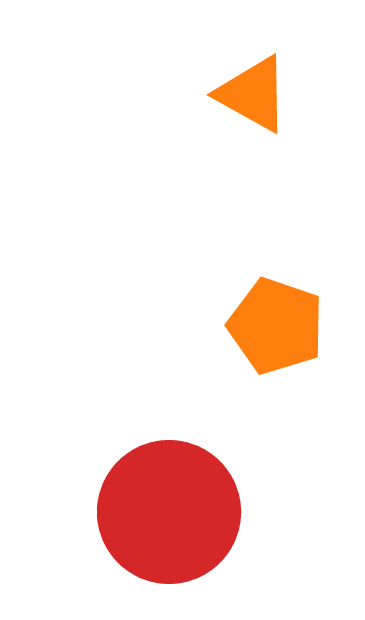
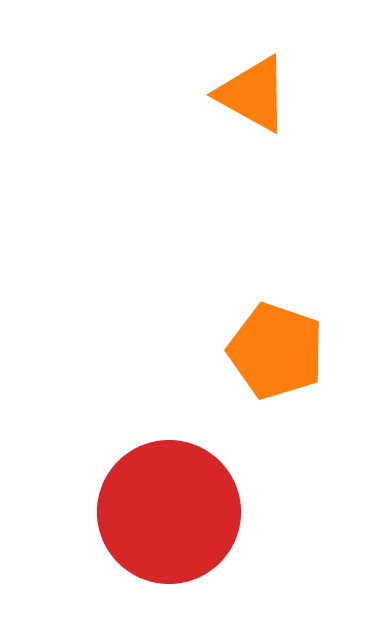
orange pentagon: moved 25 px down
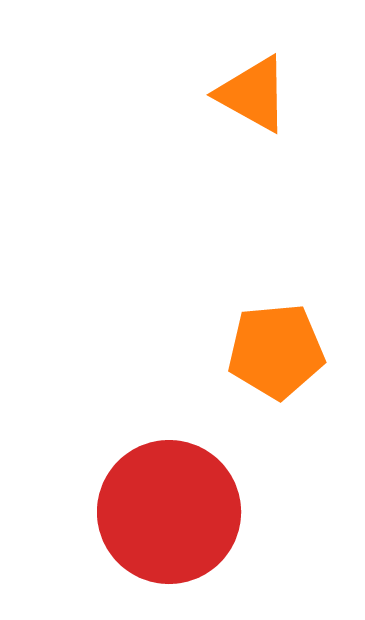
orange pentagon: rotated 24 degrees counterclockwise
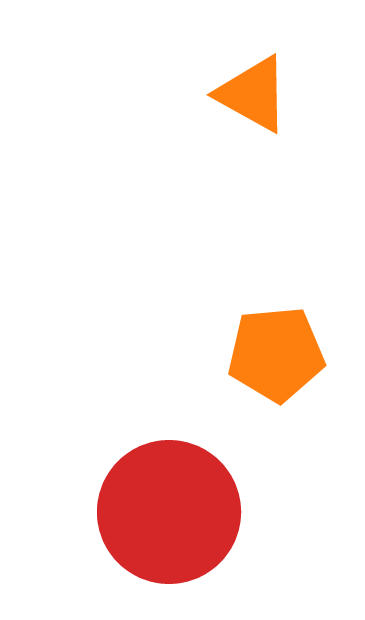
orange pentagon: moved 3 px down
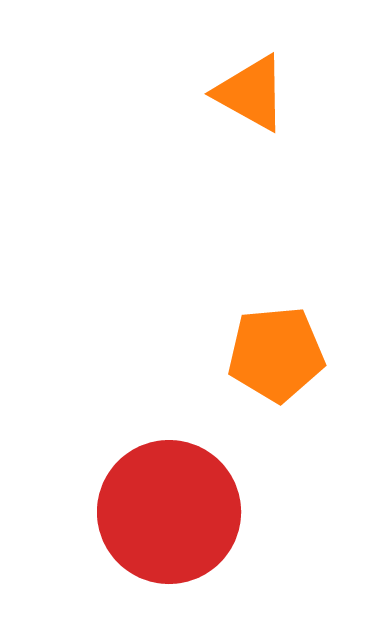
orange triangle: moved 2 px left, 1 px up
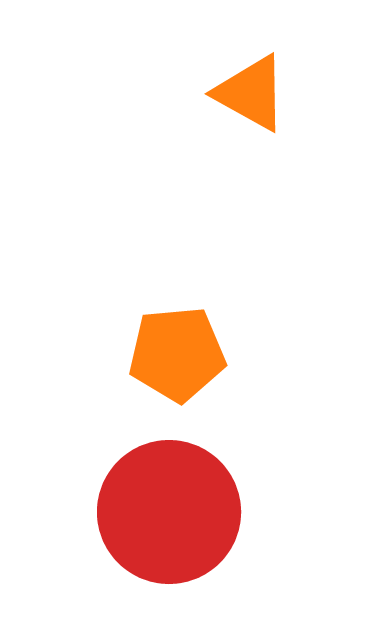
orange pentagon: moved 99 px left
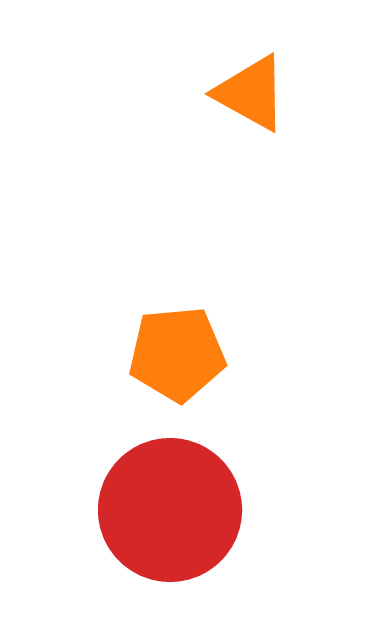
red circle: moved 1 px right, 2 px up
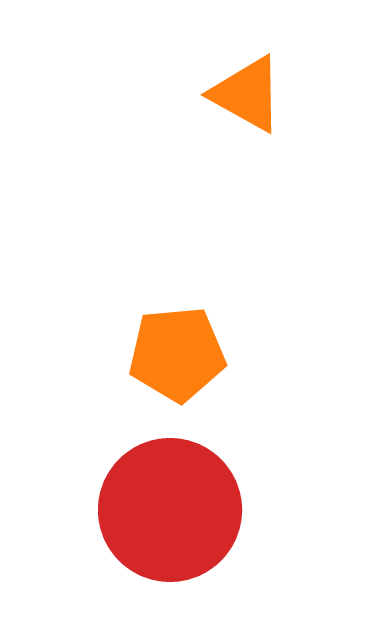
orange triangle: moved 4 px left, 1 px down
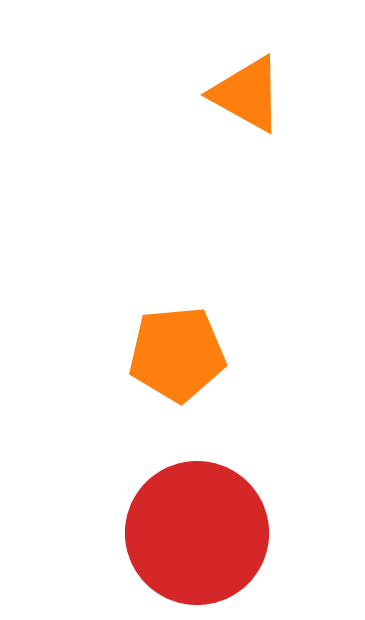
red circle: moved 27 px right, 23 px down
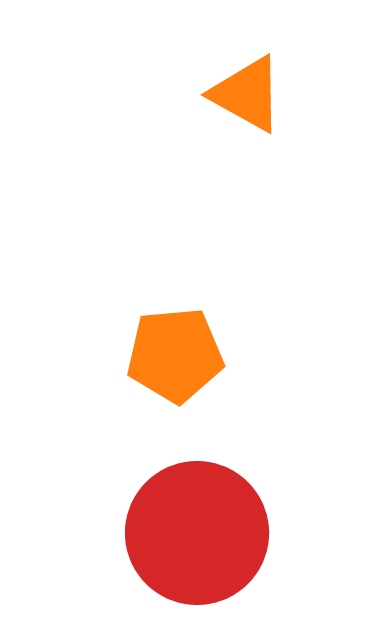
orange pentagon: moved 2 px left, 1 px down
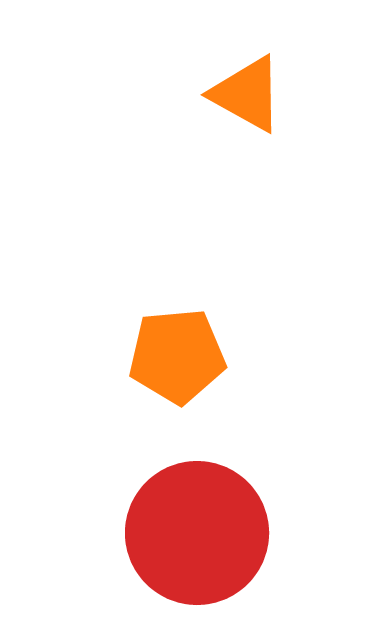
orange pentagon: moved 2 px right, 1 px down
